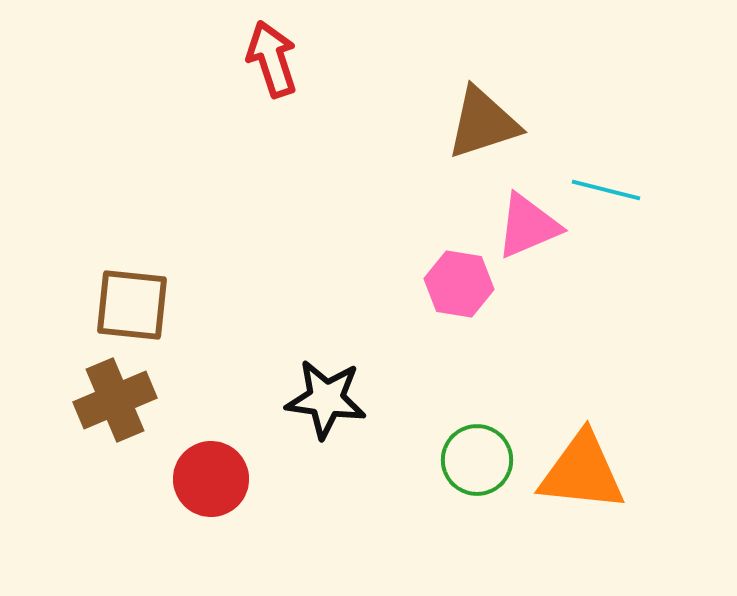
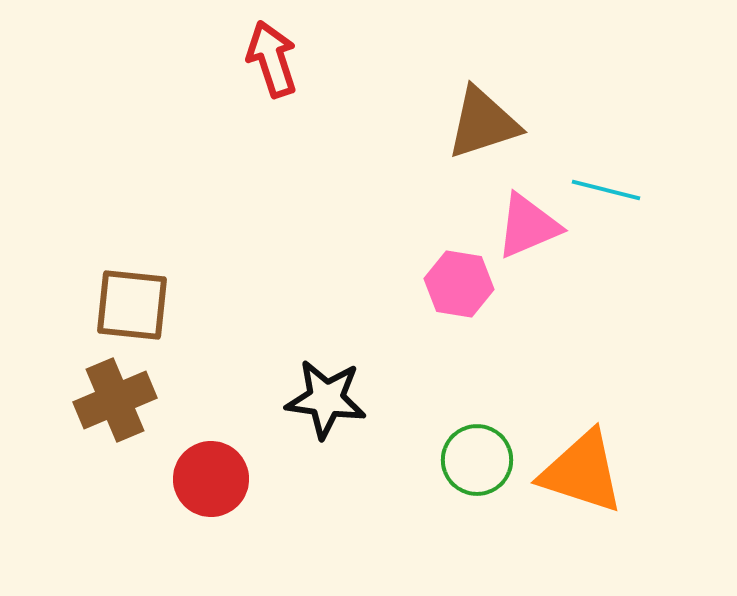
orange triangle: rotated 12 degrees clockwise
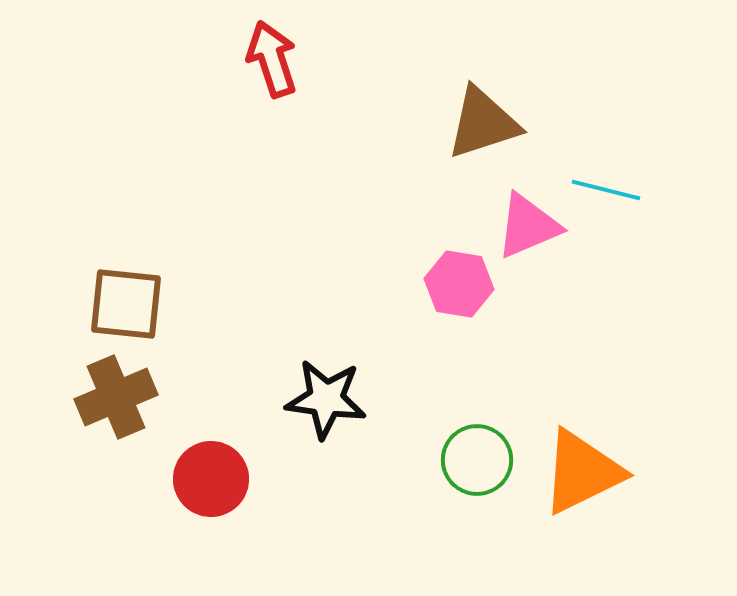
brown square: moved 6 px left, 1 px up
brown cross: moved 1 px right, 3 px up
orange triangle: rotated 44 degrees counterclockwise
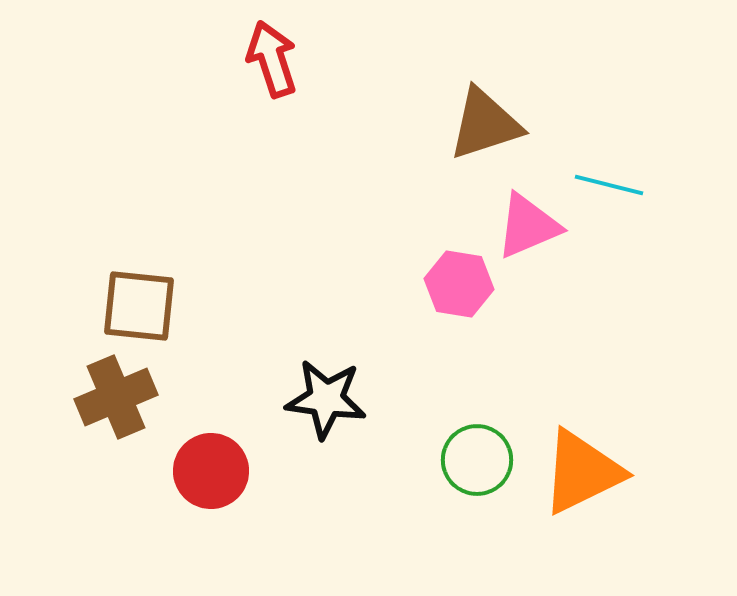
brown triangle: moved 2 px right, 1 px down
cyan line: moved 3 px right, 5 px up
brown square: moved 13 px right, 2 px down
red circle: moved 8 px up
